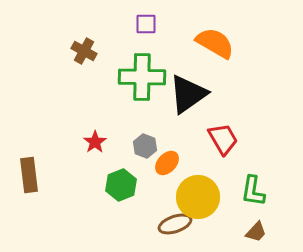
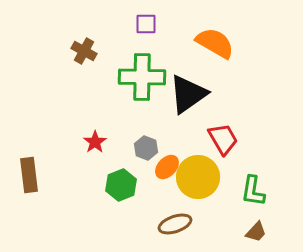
gray hexagon: moved 1 px right, 2 px down
orange ellipse: moved 4 px down
yellow circle: moved 20 px up
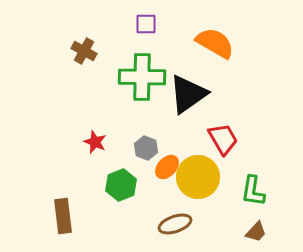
red star: rotated 15 degrees counterclockwise
brown rectangle: moved 34 px right, 41 px down
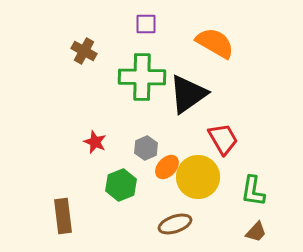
gray hexagon: rotated 15 degrees clockwise
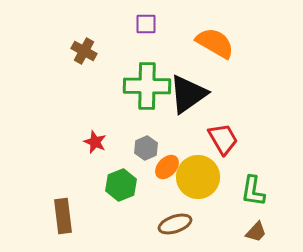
green cross: moved 5 px right, 9 px down
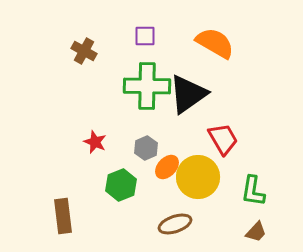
purple square: moved 1 px left, 12 px down
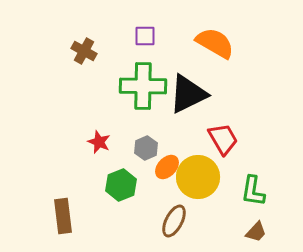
green cross: moved 4 px left
black triangle: rotated 9 degrees clockwise
red star: moved 4 px right
brown ellipse: moved 1 px left, 3 px up; rotated 44 degrees counterclockwise
